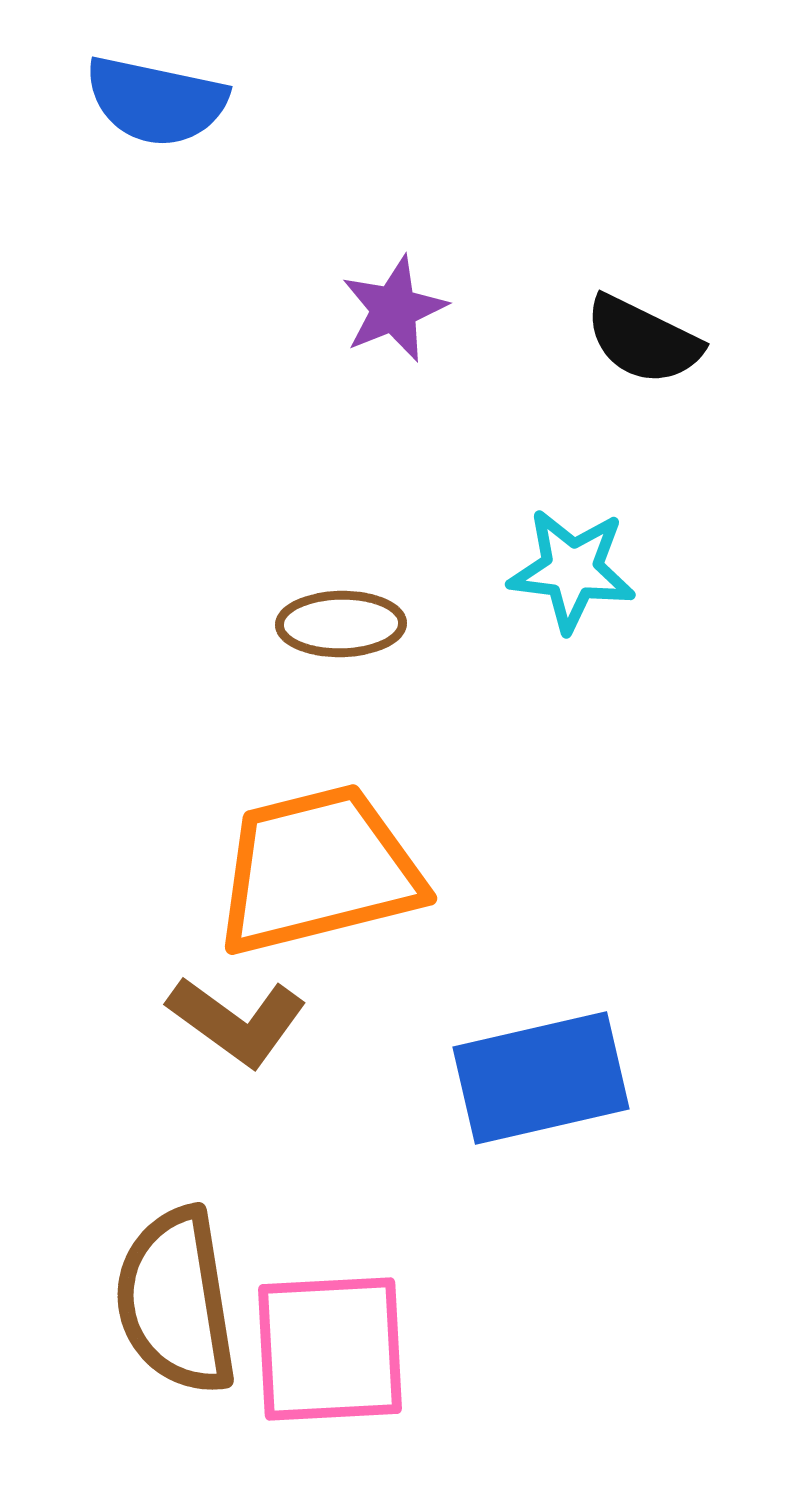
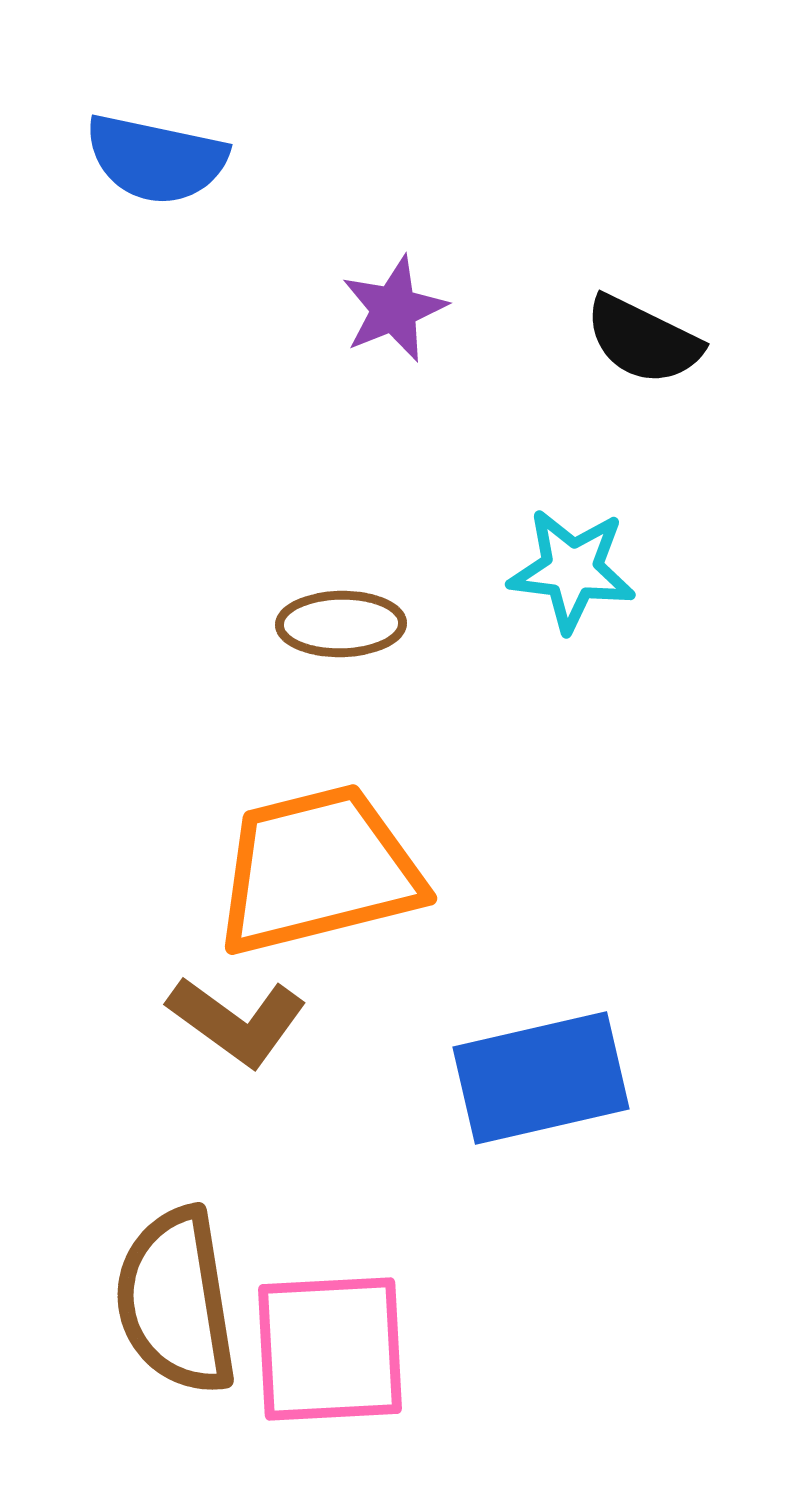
blue semicircle: moved 58 px down
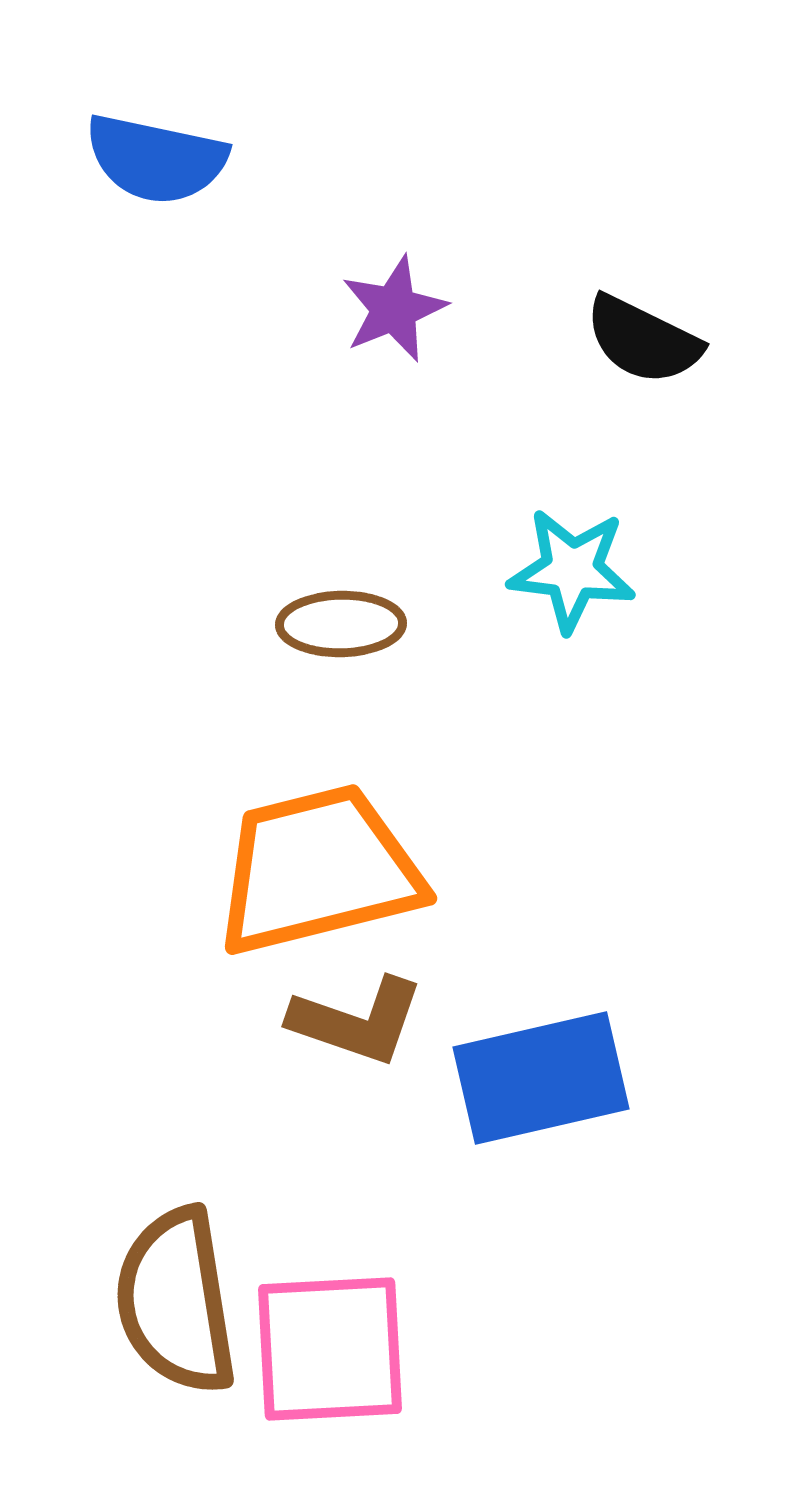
brown L-shape: moved 120 px right; rotated 17 degrees counterclockwise
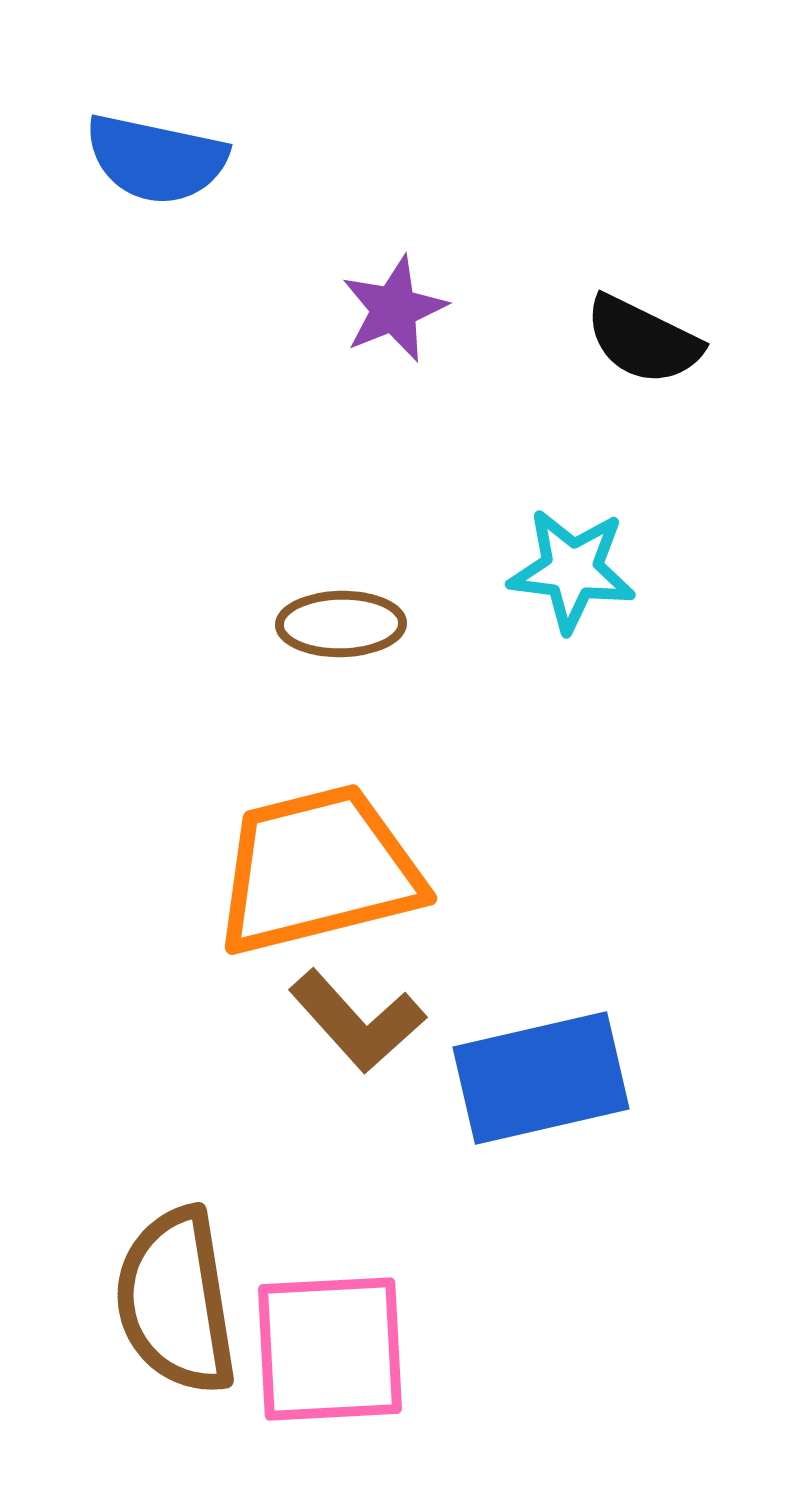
brown L-shape: rotated 29 degrees clockwise
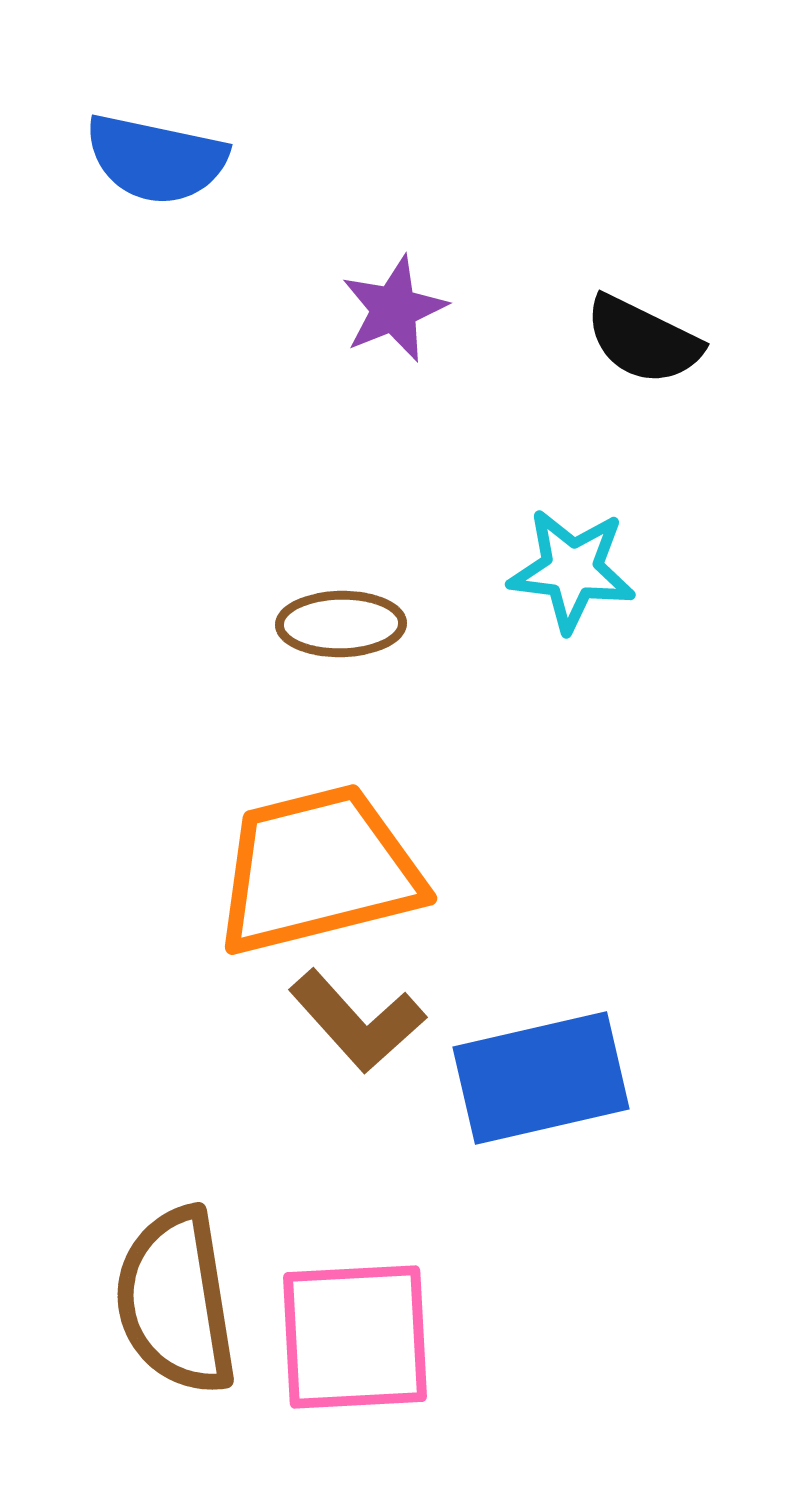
pink square: moved 25 px right, 12 px up
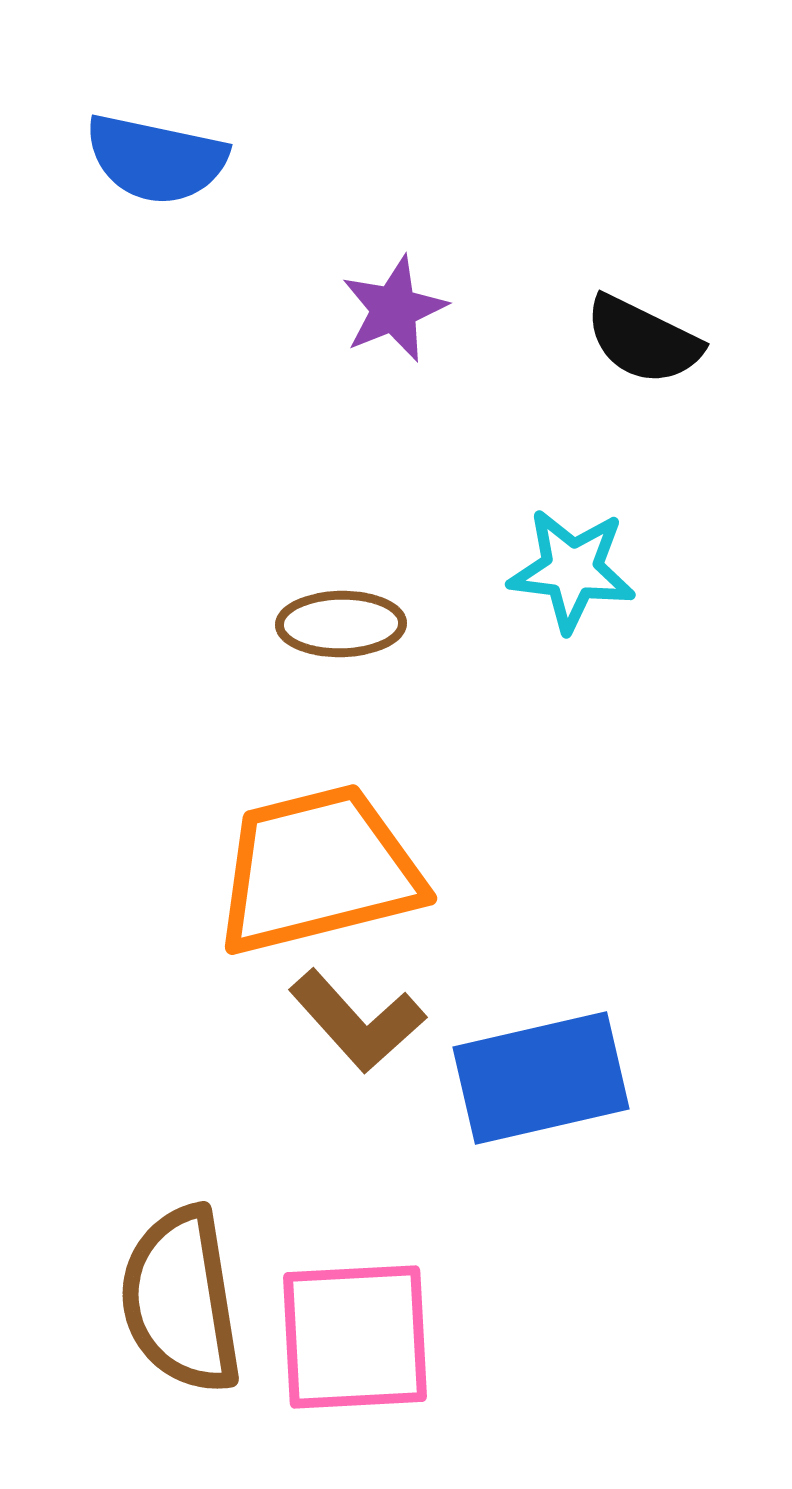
brown semicircle: moved 5 px right, 1 px up
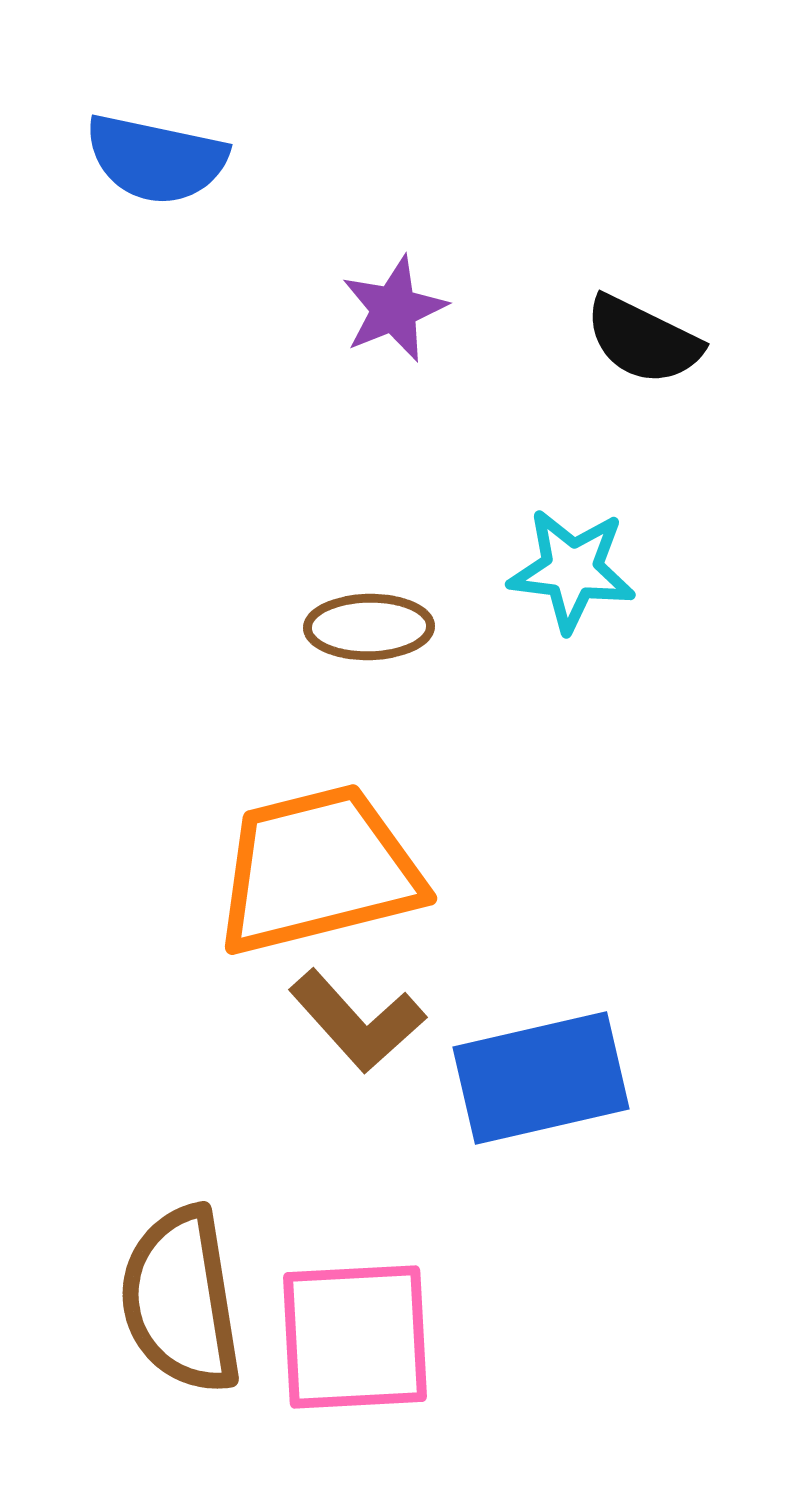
brown ellipse: moved 28 px right, 3 px down
